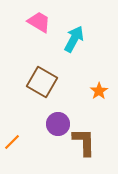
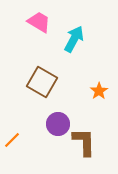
orange line: moved 2 px up
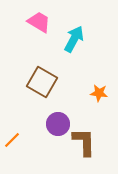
orange star: moved 2 px down; rotated 30 degrees counterclockwise
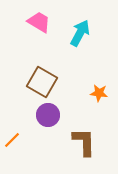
cyan arrow: moved 6 px right, 6 px up
purple circle: moved 10 px left, 9 px up
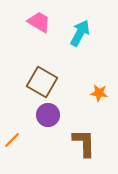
brown L-shape: moved 1 px down
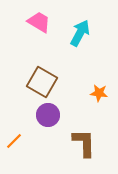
orange line: moved 2 px right, 1 px down
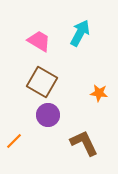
pink trapezoid: moved 19 px down
brown L-shape: rotated 24 degrees counterclockwise
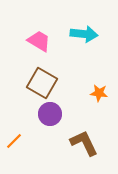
cyan arrow: moved 4 px right, 1 px down; rotated 68 degrees clockwise
brown square: moved 1 px down
purple circle: moved 2 px right, 1 px up
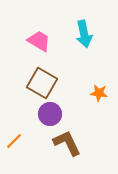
cyan arrow: rotated 72 degrees clockwise
brown L-shape: moved 17 px left
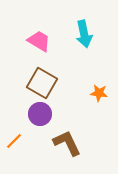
purple circle: moved 10 px left
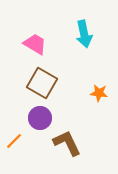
pink trapezoid: moved 4 px left, 3 px down
purple circle: moved 4 px down
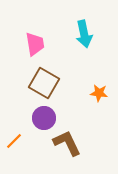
pink trapezoid: rotated 50 degrees clockwise
brown square: moved 2 px right
purple circle: moved 4 px right
